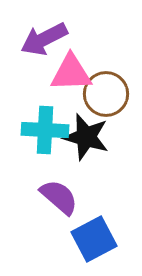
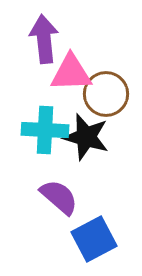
purple arrow: rotated 111 degrees clockwise
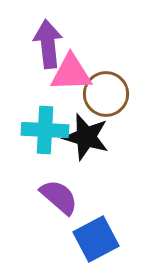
purple arrow: moved 4 px right, 5 px down
blue square: moved 2 px right
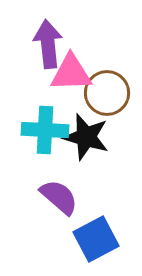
brown circle: moved 1 px right, 1 px up
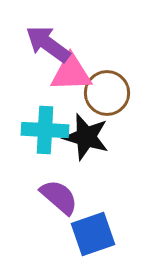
purple arrow: rotated 48 degrees counterclockwise
blue square: moved 3 px left, 5 px up; rotated 9 degrees clockwise
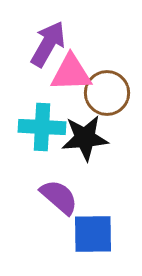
purple arrow: rotated 84 degrees clockwise
cyan cross: moved 3 px left, 3 px up
black star: moved 1 px left, 1 px down; rotated 21 degrees counterclockwise
blue square: rotated 18 degrees clockwise
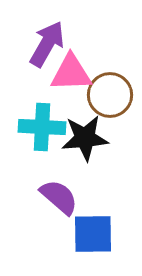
purple arrow: moved 1 px left
brown circle: moved 3 px right, 2 px down
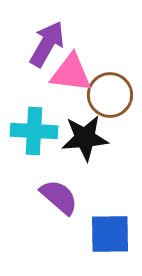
pink triangle: rotated 9 degrees clockwise
cyan cross: moved 8 px left, 4 px down
blue square: moved 17 px right
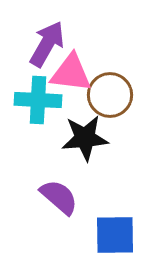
cyan cross: moved 4 px right, 31 px up
blue square: moved 5 px right, 1 px down
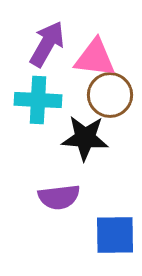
pink triangle: moved 24 px right, 15 px up
black star: rotated 9 degrees clockwise
purple semicircle: rotated 132 degrees clockwise
